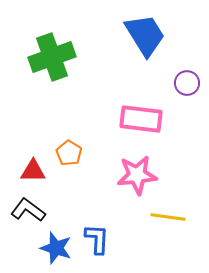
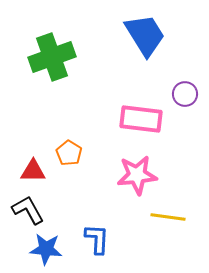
purple circle: moved 2 px left, 11 px down
black L-shape: rotated 24 degrees clockwise
blue star: moved 10 px left, 1 px down; rotated 12 degrees counterclockwise
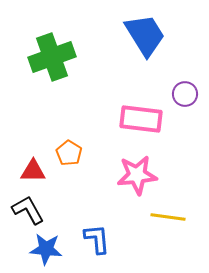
blue L-shape: rotated 8 degrees counterclockwise
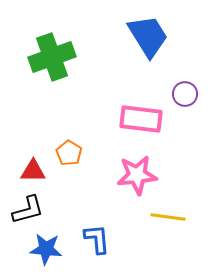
blue trapezoid: moved 3 px right, 1 px down
black L-shape: rotated 104 degrees clockwise
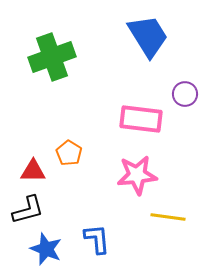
blue star: rotated 16 degrees clockwise
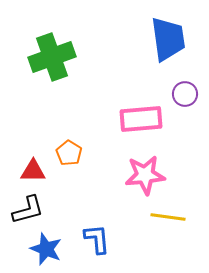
blue trapezoid: moved 20 px right, 3 px down; rotated 24 degrees clockwise
pink rectangle: rotated 12 degrees counterclockwise
pink star: moved 8 px right
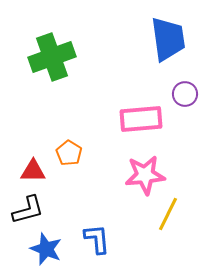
yellow line: moved 3 px up; rotated 72 degrees counterclockwise
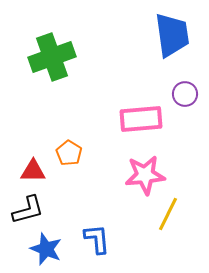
blue trapezoid: moved 4 px right, 4 px up
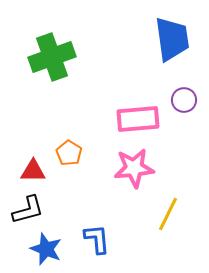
blue trapezoid: moved 4 px down
purple circle: moved 1 px left, 6 px down
pink rectangle: moved 3 px left
pink star: moved 11 px left, 7 px up
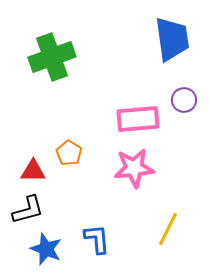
yellow line: moved 15 px down
